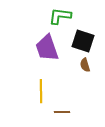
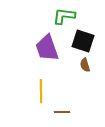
green L-shape: moved 4 px right
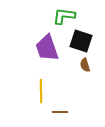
black square: moved 2 px left
brown line: moved 2 px left
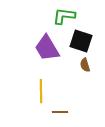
purple trapezoid: rotated 12 degrees counterclockwise
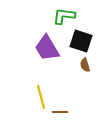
yellow line: moved 6 px down; rotated 15 degrees counterclockwise
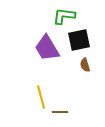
black square: moved 2 px left, 1 px up; rotated 30 degrees counterclockwise
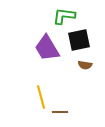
brown semicircle: rotated 64 degrees counterclockwise
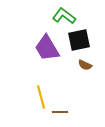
green L-shape: rotated 30 degrees clockwise
brown semicircle: rotated 16 degrees clockwise
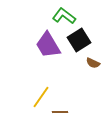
black square: rotated 20 degrees counterclockwise
purple trapezoid: moved 1 px right, 3 px up
brown semicircle: moved 8 px right, 2 px up
yellow line: rotated 50 degrees clockwise
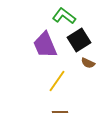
purple trapezoid: moved 3 px left; rotated 8 degrees clockwise
brown semicircle: moved 5 px left
yellow line: moved 16 px right, 16 px up
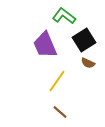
black square: moved 5 px right
brown line: rotated 42 degrees clockwise
